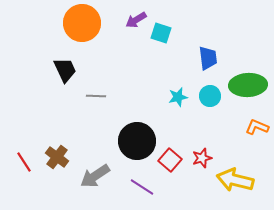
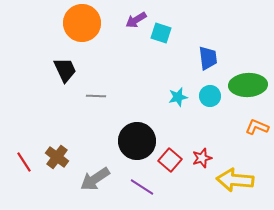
gray arrow: moved 3 px down
yellow arrow: rotated 9 degrees counterclockwise
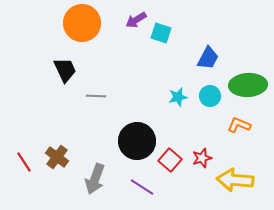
blue trapezoid: rotated 35 degrees clockwise
orange L-shape: moved 18 px left, 2 px up
gray arrow: rotated 36 degrees counterclockwise
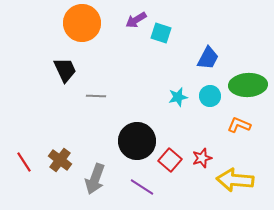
brown cross: moved 3 px right, 3 px down
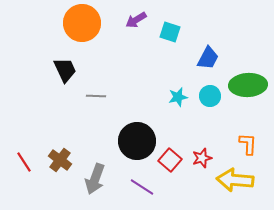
cyan square: moved 9 px right, 1 px up
orange L-shape: moved 9 px right, 19 px down; rotated 70 degrees clockwise
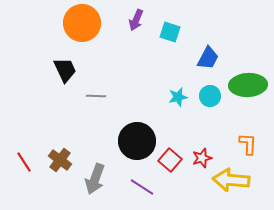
purple arrow: rotated 35 degrees counterclockwise
yellow arrow: moved 4 px left
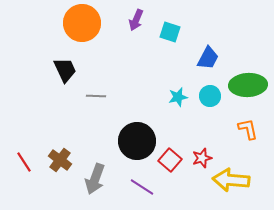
orange L-shape: moved 15 px up; rotated 15 degrees counterclockwise
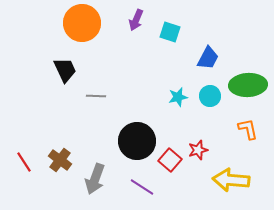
red star: moved 4 px left, 8 px up
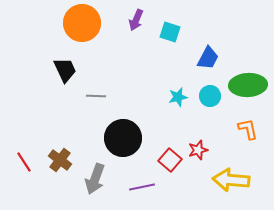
black circle: moved 14 px left, 3 px up
purple line: rotated 45 degrees counterclockwise
